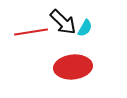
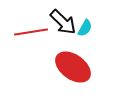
red ellipse: rotated 42 degrees clockwise
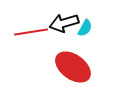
black arrow: moved 1 px right, 1 px down; rotated 120 degrees clockwise
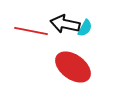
black arrow: moved 1 px right, 1 px down; rotated 28 degrees clockwise
red line: moved 1 px up; rotated 20 degrees clockwise
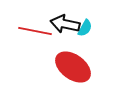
red line: moved 4 px right
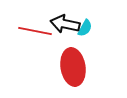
red ellipse: rotated 45 degrees clockwise
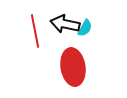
red line: rotated 68 degrees clockwise
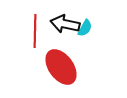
red line: rotated 12 degrees clockwise
red ellipse: moved 12 px left; rotated 27 degrees counterclockwise
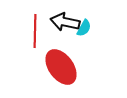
black arrow: moved 2 px up
cyan semicircle: moved 1 px left
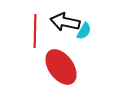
cyan semicircle: moved 3 px down
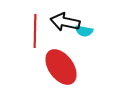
cyan semicircle: rotated 72 degrees clockwise
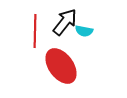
black arrow: rotated 116 degrees clockwise
red ellipse: moved 1 px up
